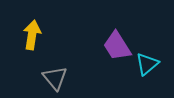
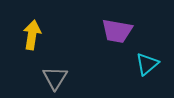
purple trapezoid: moved 15 px up; rotated 48 degrees counterclockwise
gray triangle: rotated 12 degrees clockwise
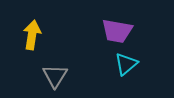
cyan triangle: moved 21 px left
gray triangle: moved 2 px up
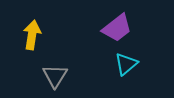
purple trapezoid: moved 3 px up; rotated 48 degrees counterclockwise
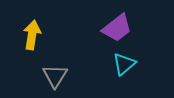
cyan triangle: moved 2 px left
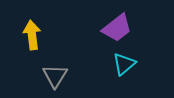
yellow arrow: rotated 16 degrees counterclockwise
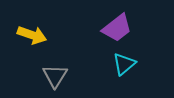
yellow arrow: rotated 116 degrees clockwise
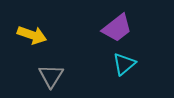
gray triangle: moved 4 px left
